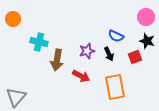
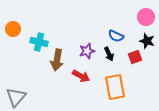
orange circle: moved 10 px down
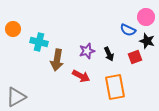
blue semicircle: moved 12 px right, 6 px up
gray triangle: rotated 20 degrees clockwise
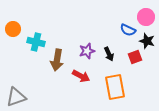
cyan cross: moved 3 px left
gray triangle: rotated 10 degrees clockwise
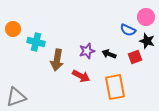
black arrow: rotated 136 degrees clockwise
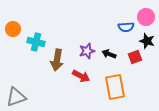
blue semicircle: moved 2 px left, 3 px up; rotated 28 degrees counterclockwise
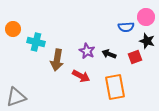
purple star: rotated 28 degrees counterclockwise
